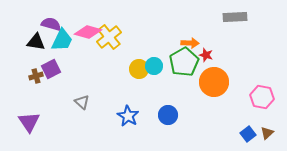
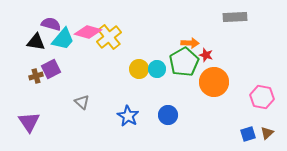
cyan trapezoid: moved 1 px right, 1 px up; rotated 15 degrees clockwise
cyan circle: moved 3 px right, 3 px down
blue square: rotated 21 degrees clockwise
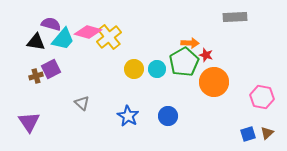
yellow circle: moved 5 px left
gray triangle: moved 1 px down
blue circle: moved 1 px down
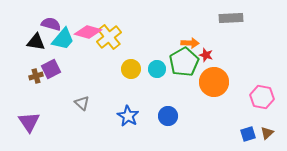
gray rectangle: moved 4 px left, 1 px down
yellow circle: moved 3 px left
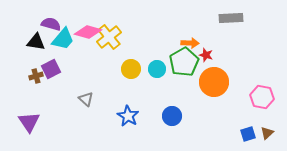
gray triangle: moved 4 px right, 4 px up
blue circle: moved 4 px right
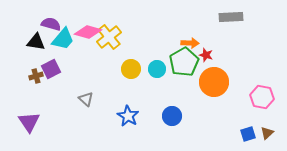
gray rectangle: moved 1 px up
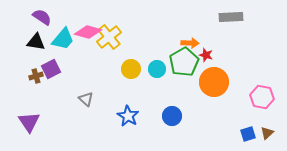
purple semicircle: moved 9 px left, 7 px up; rotated 18 degrees clockwise
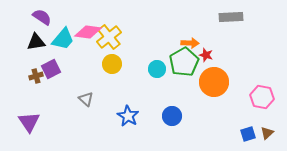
pink diamond: rotated 8 degrees counterclockwise
black triangle: rotated 18 degrees counterclockwise
yellow circle: moved 19 px left, 5 px up
